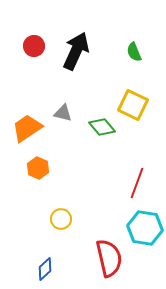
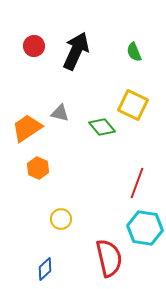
gray triangle: moved 3 px left
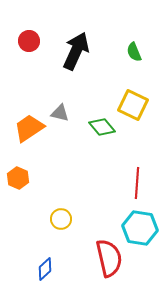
red circle: moved 5 px left, 5 px up
orange trapezoid: moved 2 px right
orange hexagon: moved 20 px left, 10 px down
red line: rotated 16 degrees counterclockwise
cyan hexagon: moved 5 px left
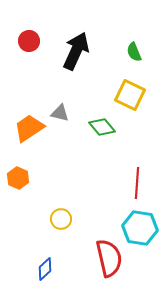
yellow square: moved 3 px left, 10 px up
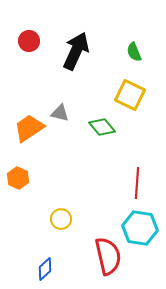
red semicircle: moved 1 px left, 2 px up
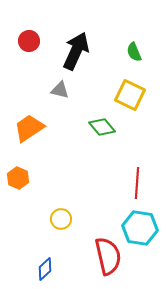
gray triangle: moved 23 px up
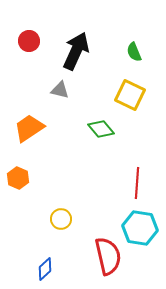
green diamond: moved 1 px left, 2 px down
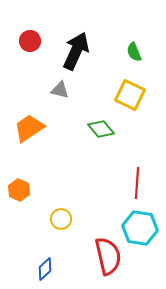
red circle: moved 1 px right
orange hexagon: moved 1 px right, 12 px down
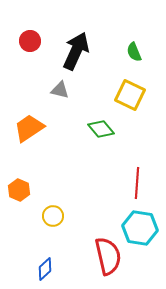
yellow circle: moved 8 px left, 3 px up
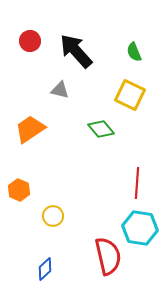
black arrow: rotated 66 degrees counterclockwise
orange trapezoid: moved 1 px right, 1 px down
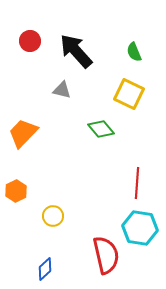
gray triangle: moved 2 px right
yellow square: moved 1 px left, 1 px up
orange trapezoid: moved 7 px left, 4 px down; rotated 12 degrees counterclockwise
orange hexagon: moved 3 px left, 1 px down; rotated 10 degrees clockwise
red semicircle: moved 2 px left, 1 px up
